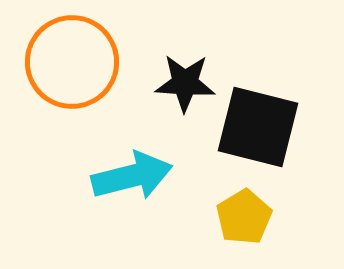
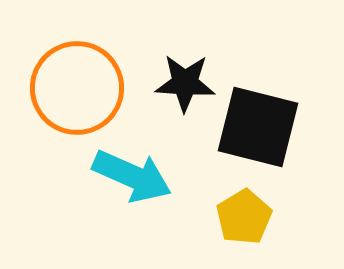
orange circle: moved 5 px right, 26 px down
cyan arrow: rotated 38 degrees clockwise
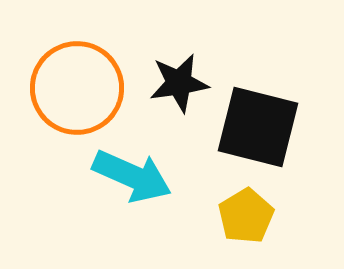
black star: moved 6 px left; rotated 12 degrees counterclockwise
yellow pentagon: moved 2 px right, 1 px up
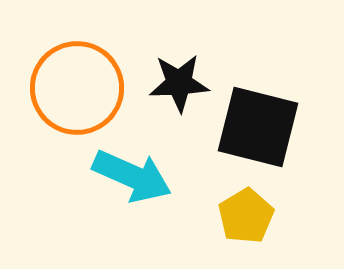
black star: rotated 6 degrees clockwise
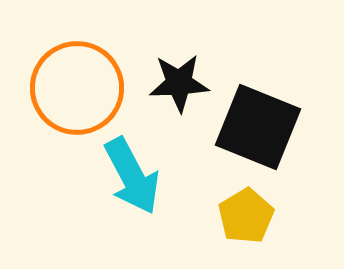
black square: rotated 8 degrees clockwise
cyan arrow: rotated 38 degrees clockwise
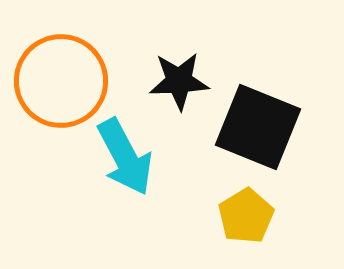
black star: moved 2 px up
orange circle: moved 16 px left, 7 px up
cyan arrow: moved 7 px left, 19 px up
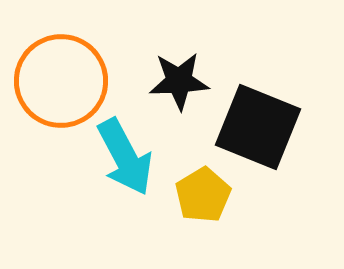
yellow pentagon: moved 43 px left, 21 px up
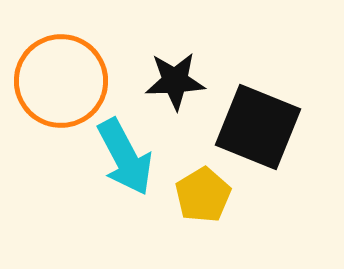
black star: moved 4 px left
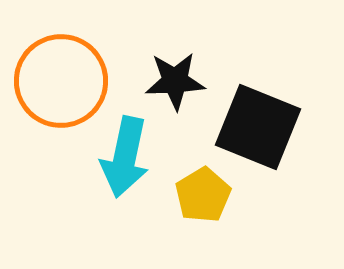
cyan arrow: rotated 40 degrees clockwise
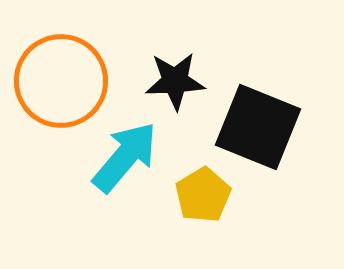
cyan arrow: rotated 152 degrees counterclockwise
